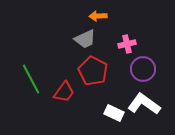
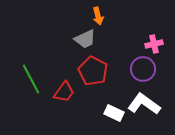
orange arrow: rotated 102 degrees counterclockwise
pink cross: moved 27 px right
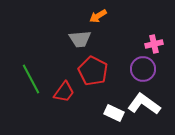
orange arrow: rotated 72 degrees clockwise
gray trapezoid: moved 5 px left; rotated 20 degrees clockwise
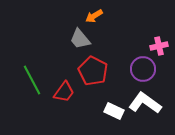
orange arrow: moved 4 px left
gray trapezoid: rotated 55 degrees clockwise
pink cross: moved 5 px right, 2 px down
green line: moved 1 px right, 1 px down
white L-shape: moved 1 px right, 1 px up
white rectangle: moved 2 px up
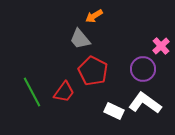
pink cross: moved 2 px right; rotated 30 degrees counterclockwise
green line: moved 12 px down
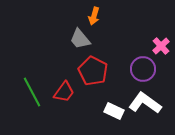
orange arrow: rotated 42 degrees counterclockwise
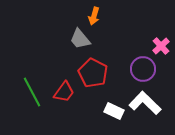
red pentagon: moved 2 px down
white L-shape: rotated 8 degrees clockwise
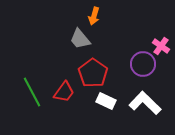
pink cross: rotated 12 degrees counterclockwise
purple circle: moved 5 px up
red pentagon: rotated 8 degrees clockwise
white rectangle: moved 8 px left, 10 px up
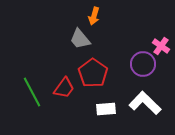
red trapezoid: moved 4 px up
white rectangle: moved 8 px down; rotated 30 degrees counterclockwise
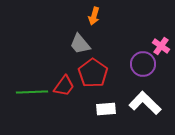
gray trapezoid: moved 5 px down
red trapezoid: moved 2 px up
green line: rotated 64 degrees counterclockwise
